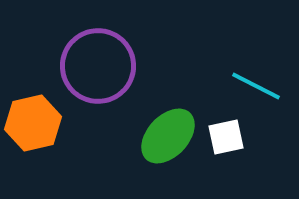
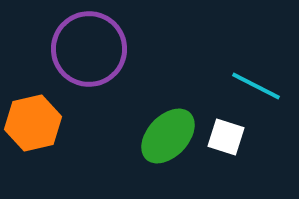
purple circle: moved 9 px left, 17 px up
white square: rotated 30 degrees clockwise
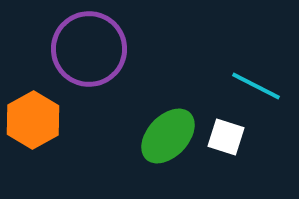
orange hexagon: moved 3 px up; rotated 16 degrees counterclockwise
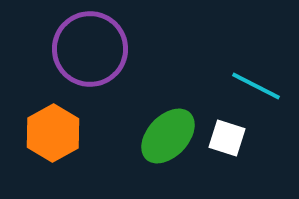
purple circle: moved 1 px right
orange hexagon: moved 20 px right, 13 px down
white square: moved 1 px right, 1 px down
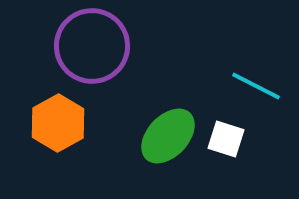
purple circle: moved 2 px right, 3 px up
orange hexagon: moved 5 px right, 10 px up
white square: moved 1 px left, 1 px down
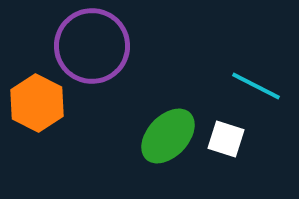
orange hexagon: moved 21 px left, 20 px up; rotated 4 degrees counterclockwise
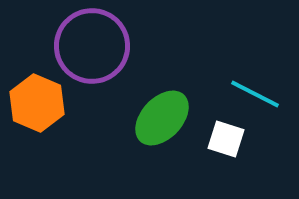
cyan line: moved 1 px left, 8 px down
orange hexagon: rotated 4 degrees counterclockwise
green ellipse: moved 6 px left, 18 px up
